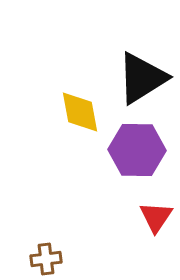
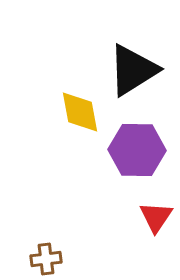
black triangle: moved 9 px left, 8 px up
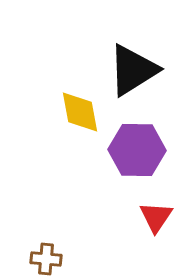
brown cross: rotated 12 degrees clockwise
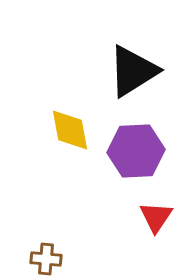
black triangle: moved 1 px down
yellow diamond: moved 10 px left, 18 px down
purple hexagon: moved 1 px left, 1 px down; rotated 4 degrees counterclockwise
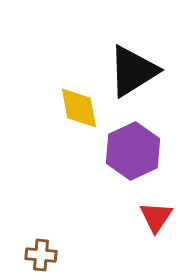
yellow diamond: moved 9 px right, 22 px up
purple hexagon: moved 3 px left; rotated 22 degrees counterclockwise
brown cross: moved 5 px left, 4 px up
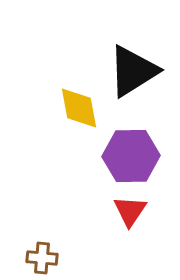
purple hexagon: moved 2 px left, 5 px down; rotated 24 degrees clockwise
red triangle: moved 26 px left, 6 px up
brown cross: moved 1 px right, 3 px down
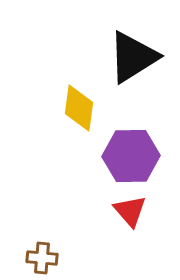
black triangle: moved 14 px up
yellow diamond: rotated 18 degrees clockwise
red triangle: rotated 15 degrees counterclockwise
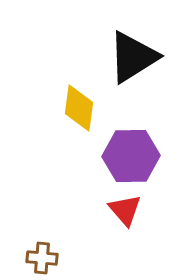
red triangle: moved 5 px left, 1 px up
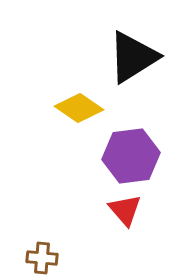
yellow diamond: rotated 63 degrees counterclockwise
purple hexagon: rotated 6 degrees counterclockwise
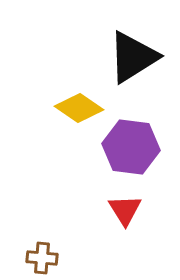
purple hexagon: moved 9 px up; rotated 14 degrees clockwise
red triangle: rotated 9 degrees clockwise
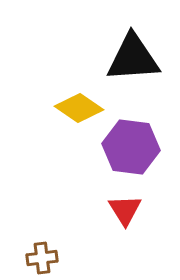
black triangle: moved 1 px down; rotated 28 degrees clockwise
brown cross: rotated 12 degrees counterclockwise
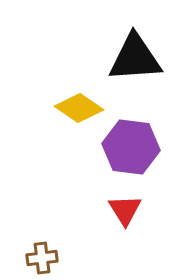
black triangle: moved 2 px right
